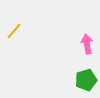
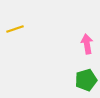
yellow line: moved 1 px right, 2 px up; rotated 30 degrees clockwise
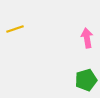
pink arrow: moved 6 px up
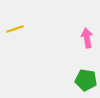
green pentagon: rotated 25 degrees clockwise
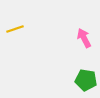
pink arrow: moved 3 px left; rotated 18 degrees counterclockwise
